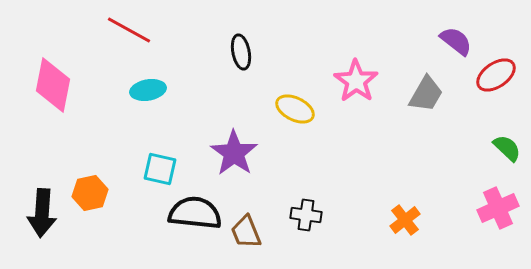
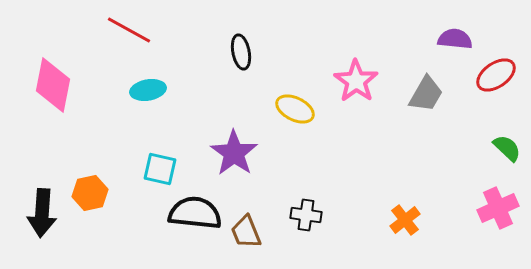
purple semicircle: moved 1 px left, 2 px up; rotated 32 degrees counterclockwise
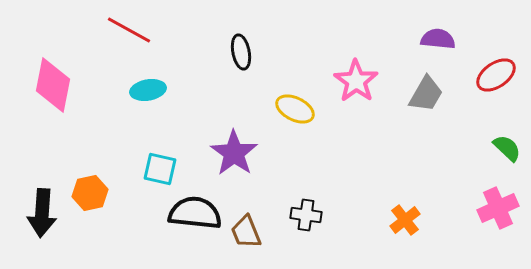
purple semicircle: moved 17 px left
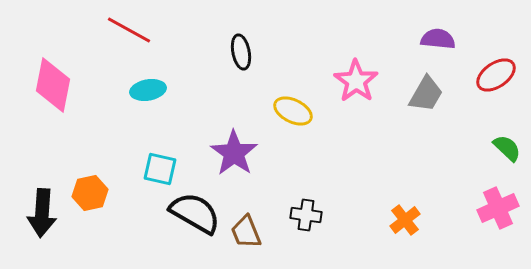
yellow ellipse: moved 2 px left, 2 px down
black semicircle: rotated 24 degrees clockwise
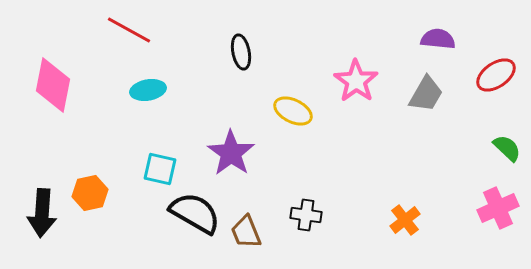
purple star: moved 3 px left
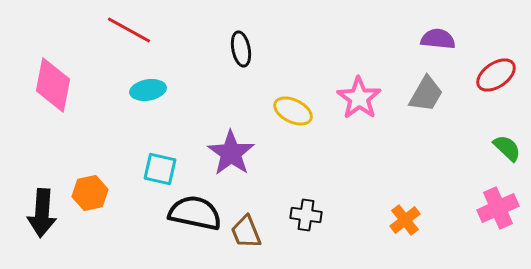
black ellipse: moved 3 px up
pink star: moved 3 px right, 17 px down
black semicircle: rotated 18 degrees counterclockwise
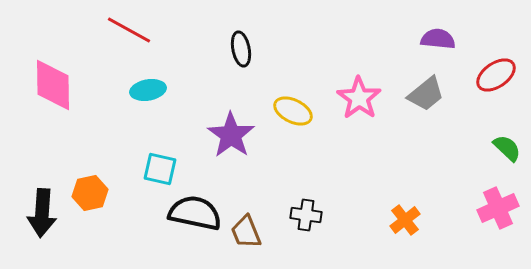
pink diamond: rotated 12 degrees counterclockwise
gray trapezoid: rotated 21 degrees clockwise
purple star: moved 18 px up
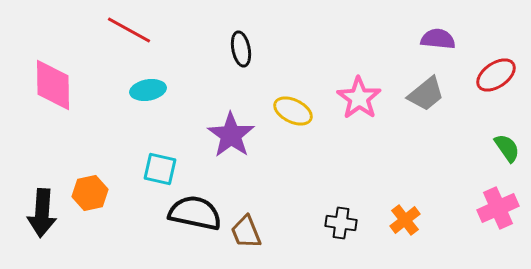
green semicircle: rotated 12 degrees clockwise
black cross: moved 35 px right, 8 px down
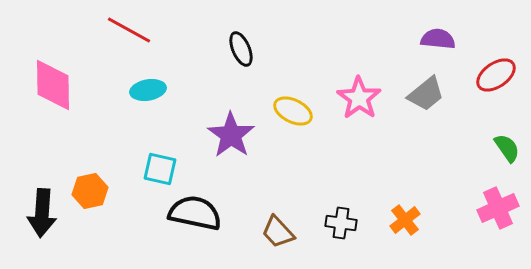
black ellipse: rotated 12 degrees counterclockwise
orange hexagon: moved 2 px up
brown trapezoid: moved 32 px right; rotated 21 degrees counterclockwise
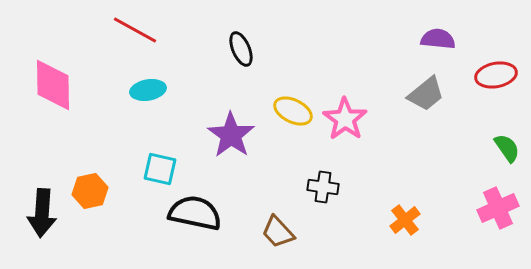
red line: moved 6 px right
red ellipse: rotated 24 degrees clockwise
pink star: moved 14 px left, 21 px down
black cross: moved 18 px left, 36 px up
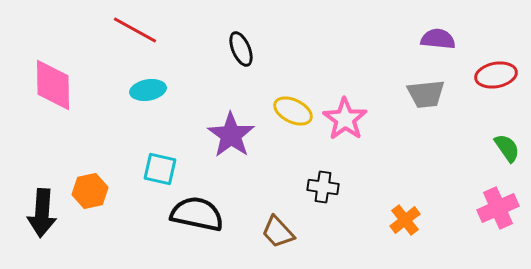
gray trapezoid: rotated 33 degrees clockwise
black semicircle: moved 2 px right, 1 px down
